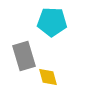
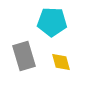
yellow diamond: moved 13 px right, 15 px up
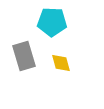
yellow diamond: moved 1 px down
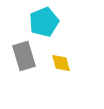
cyan pentagon: moved 8 px left; rotated 24 degrees counterclockwise
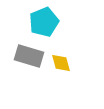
gray rectangle: moved 5 px right; rotated 56 degrees counterclockwise
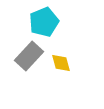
gray rectangle: rotated 64 degrees counterclockwise
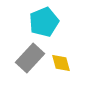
gray rectangle: moved 1 px right, 2 px down
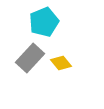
yellow diamond: rotated 25 degrees counterclockwise
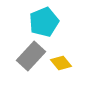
gray rectangle: moved 1 px right, 2 px up
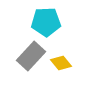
cyan pentagon: moved 2 px right; rotated 20 degrees clockwise
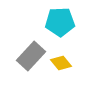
cyan pentagon: moved 14 px right
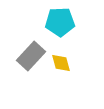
yellow diamond: rotated 25 degrees clockwise
